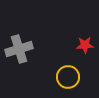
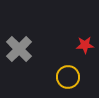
gray cross: rotated 28 degrees counterclockwise
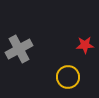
gray cross: rotated 16 degrees clockwise
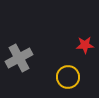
gray cross: moved 9 px down
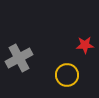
yellow circle: moved 1 px left, 2 px up
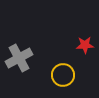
yellow circle: moved 4 px left
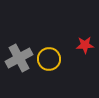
yellow circle: moved 14 px left, 16 px up
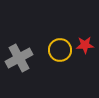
yellow circle: moved 11 px right, 9 px up
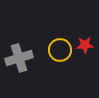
gray cross: rotated 12 degrees clockwise
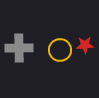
gray cross: moved 10 px up; rotated 16 degrees clockwise
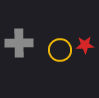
gray cross: moved 5 px up
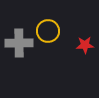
yellow circle: moved 12 px left, 19 px up
